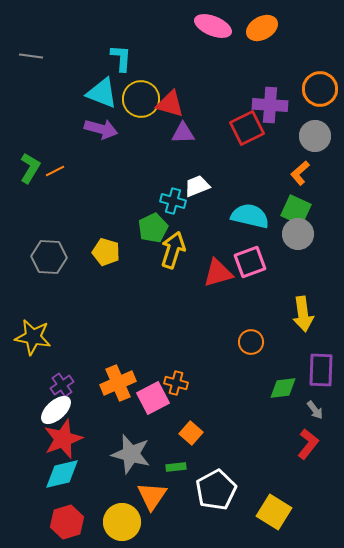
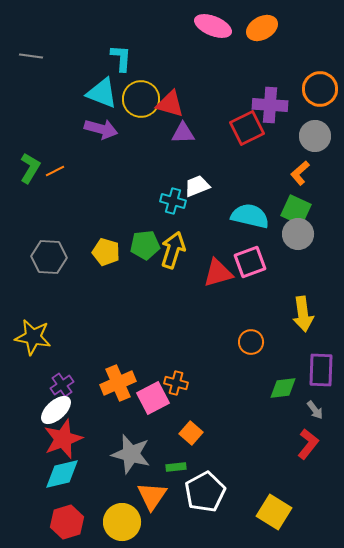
green pentagon at (153, 228): moved 8 px left, 17 px down; rotated 20 degrees clockwise
white pentagon at (216, 490): moved 11 px left, 2 px down
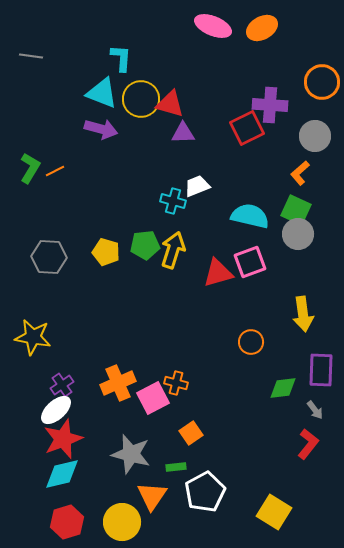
orange circle at (320, 89): moved 2 px right, 7 px up
orange square at (191, 433): rotated 15 degrees clockwise
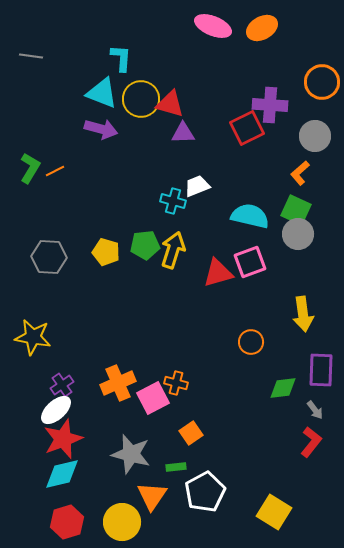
red L-shape at (308, 444): moved 3 px right, 2 px up
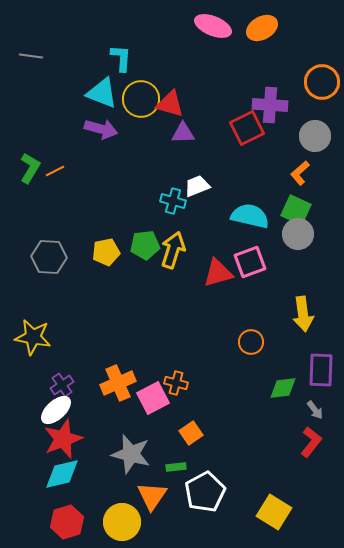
yellow pentagon at (106, 252): rotated 28 degrees counterclockwise
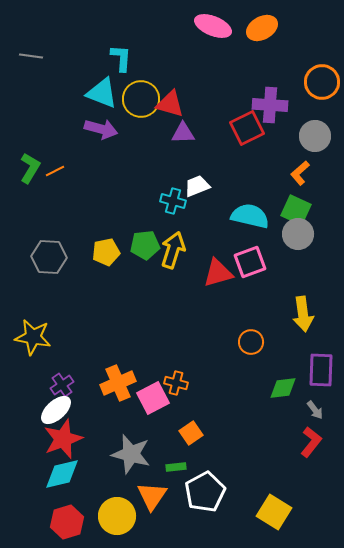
yellow circle at (122, 522): moved 5 px left, 6 px up
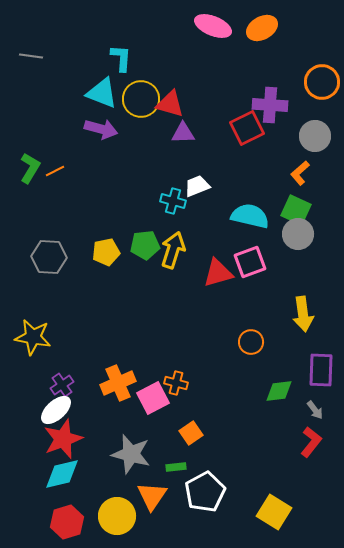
green diamond at (283, 388): moved 4 px left, 3 px down
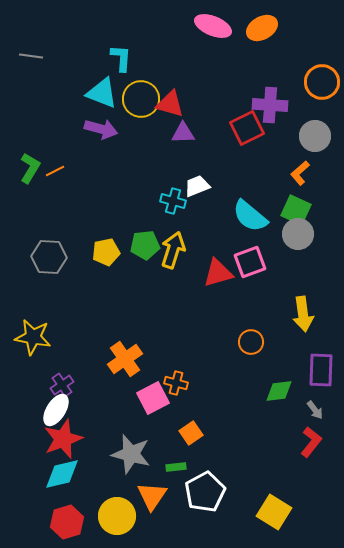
cyan semicircle at (250, 216): rotated 153 degrees counterclockwise
orange cross at (118, 383): moved 7 px right, 24 px up; rotated 12 degrees counterclockwise
white ellipse at (56, 410): rotated 16 degrees counterclockwise
